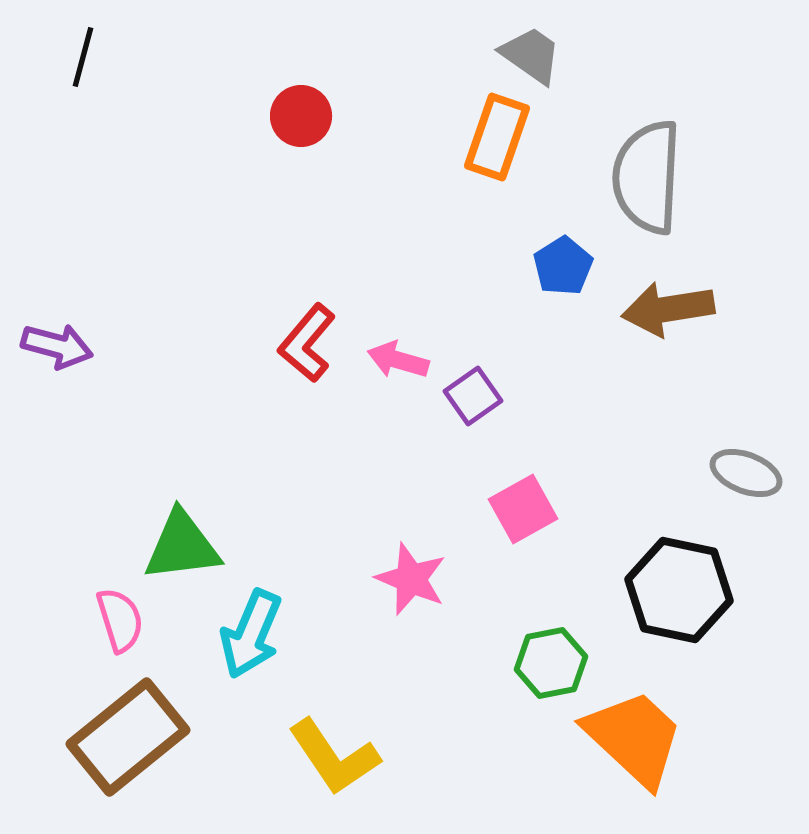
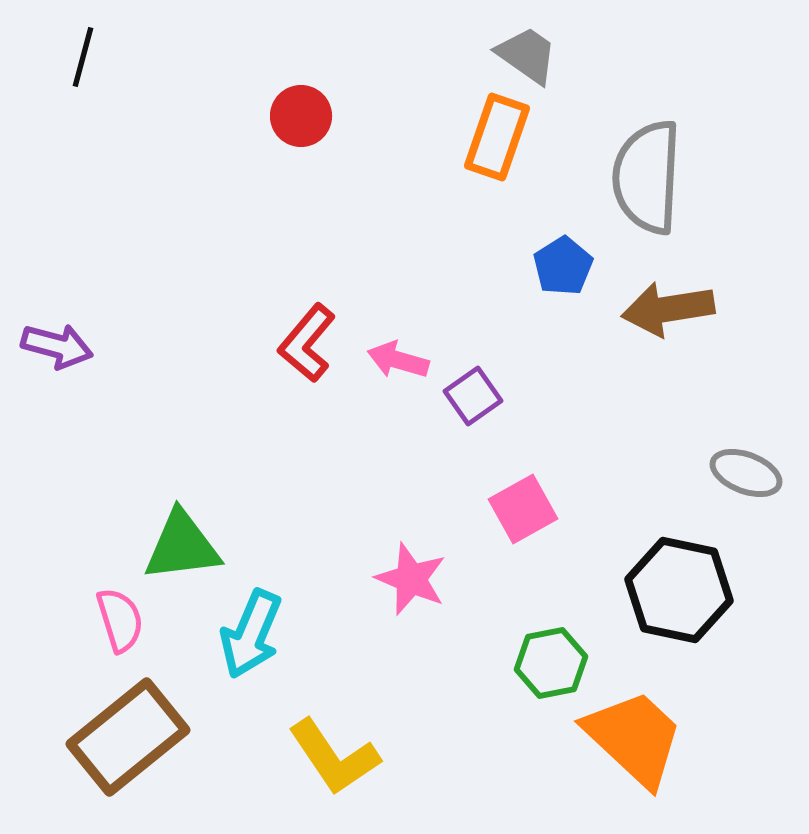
gray trapezoid: moved 4 px left
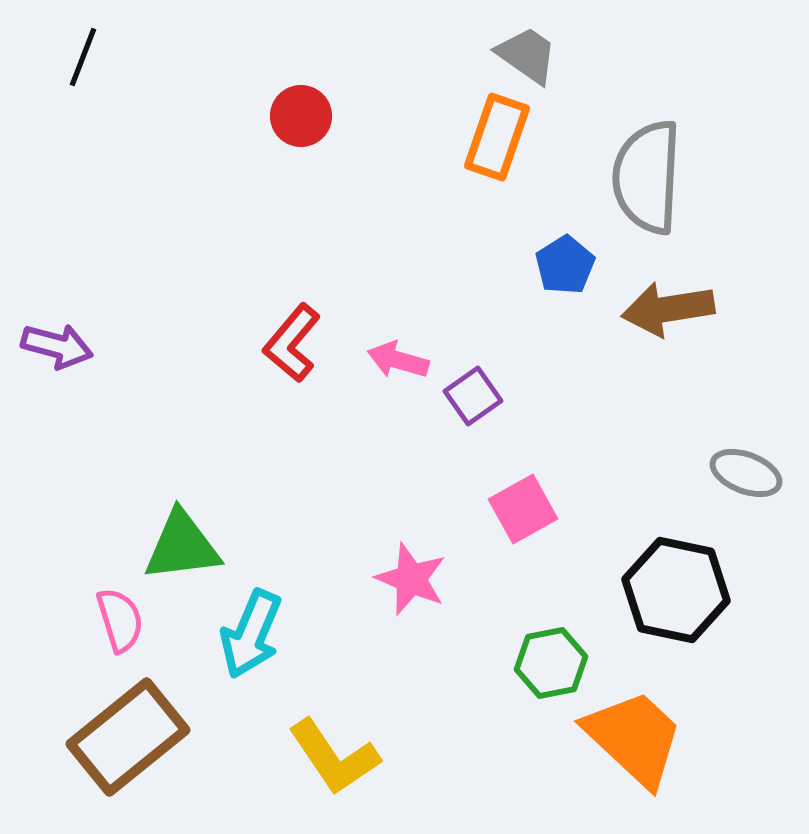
black line: rotated 6 degrees clockwise
blue pentagon: moved 2 px right, 1 px up
red L-shape: moved 15 px left
black hexagon: moved 3 px left
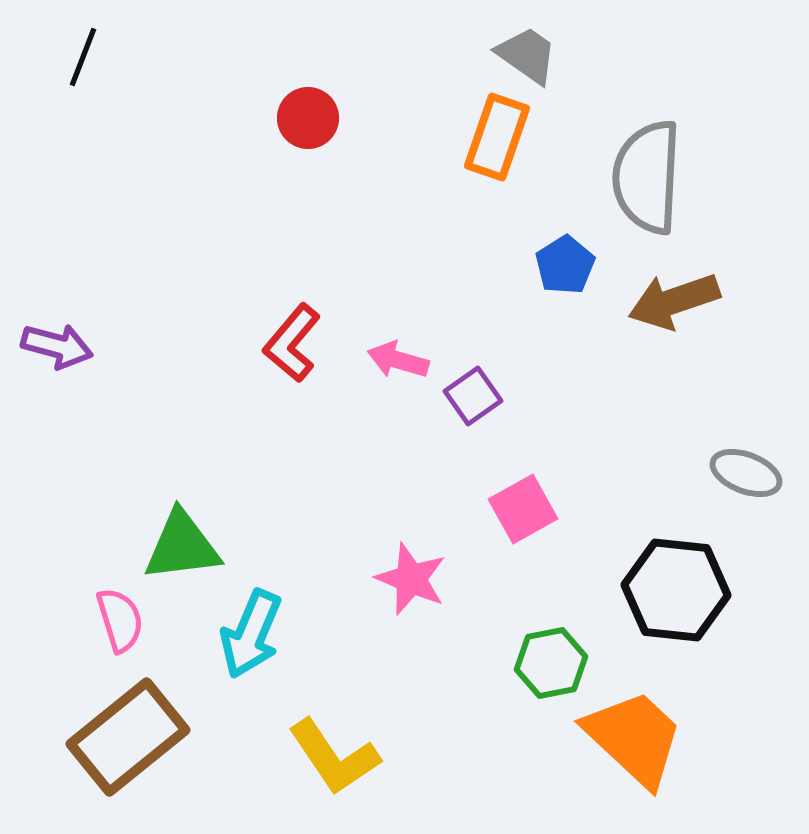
red circle: moved 7 px right, 2 px down
brown arrow: moved 6 px right, 8 px up; rotated 10 degrees counterclockwise
black hexagon: rotated 6 degrees counterclockwise
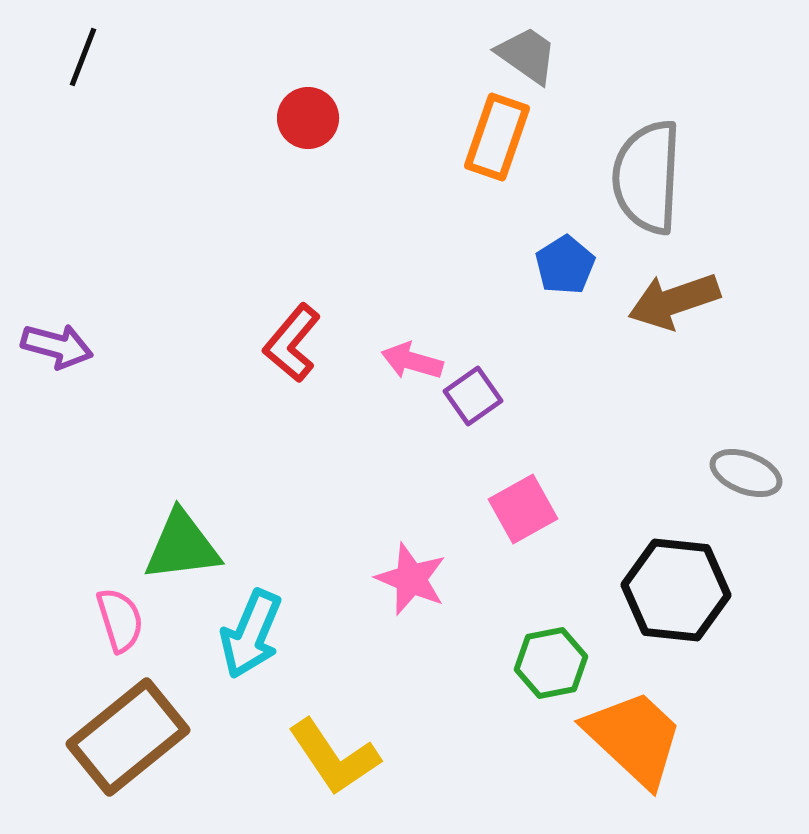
pink arrow: moved 14 px right, 1 px down
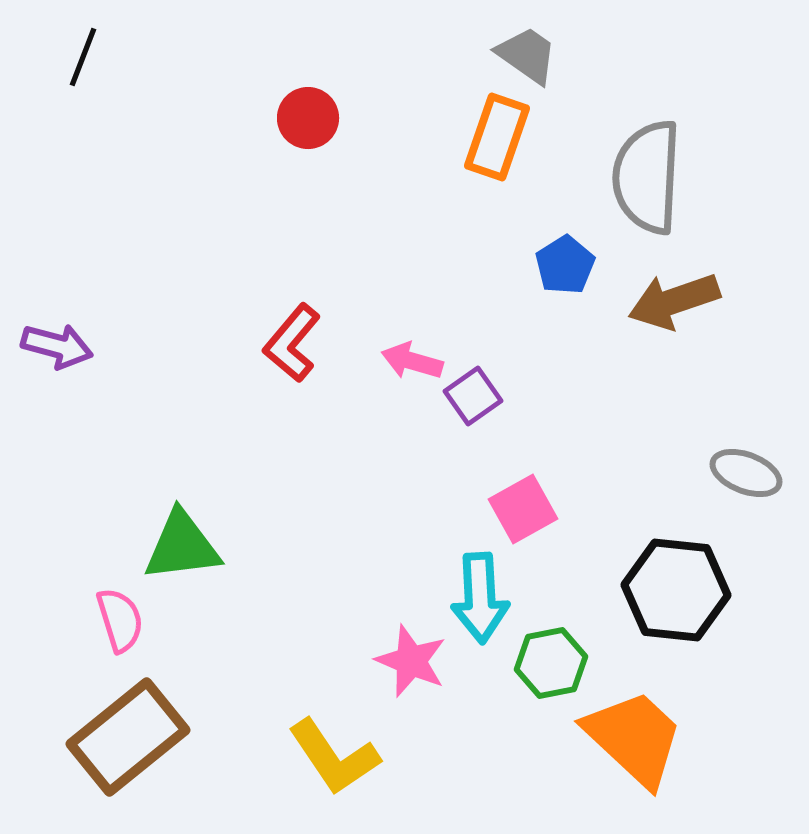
pink star: moved 82 px down
cyan arrow: moved 229 px right, 36 px up; rotated 26 degrees counterclockwise
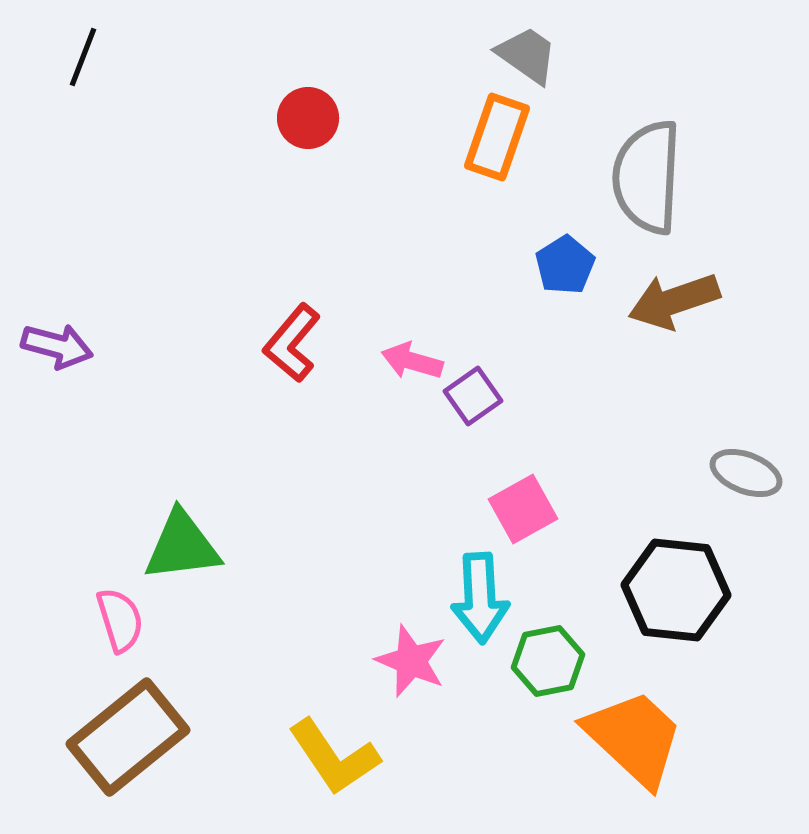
green hexagon: moved 3 px left, 2 px up
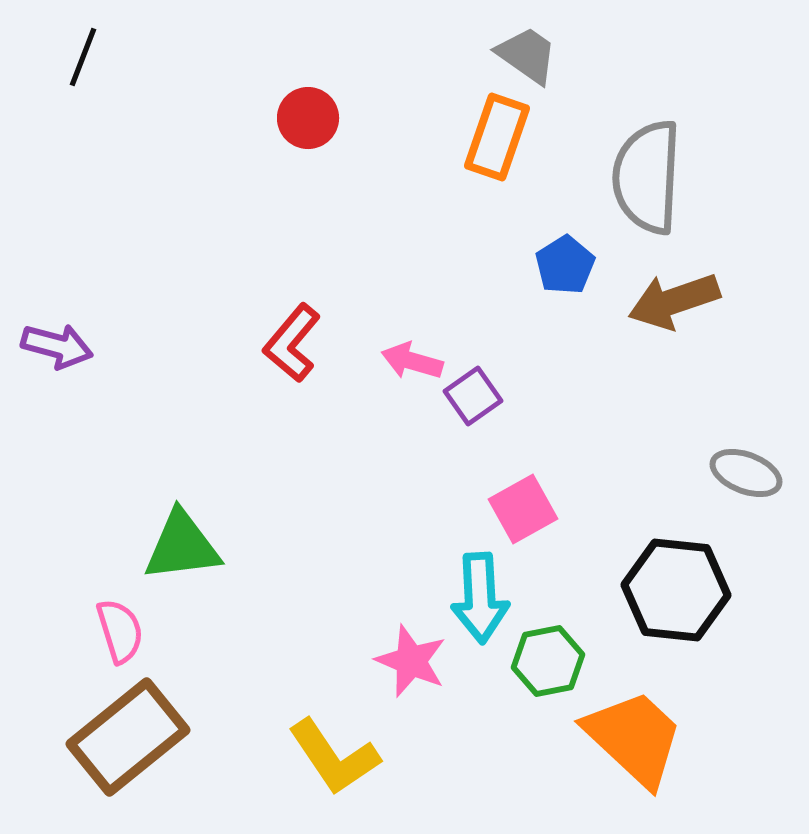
pink semicircle: moved 11 px down
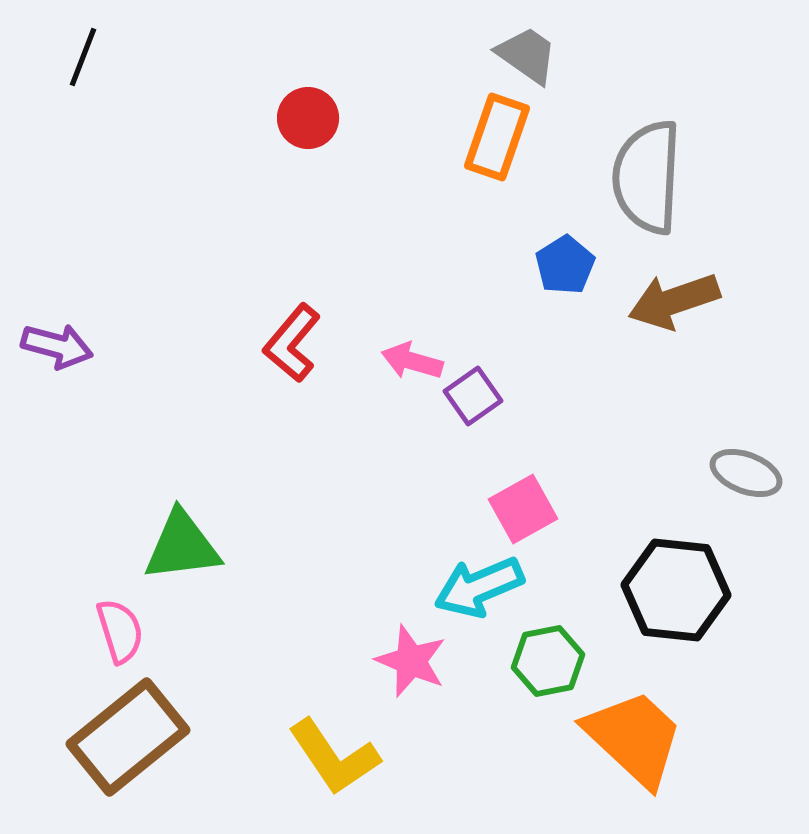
cyan arrow: moved 1 px left, 11 px up; rotated 70 degrees clockwise
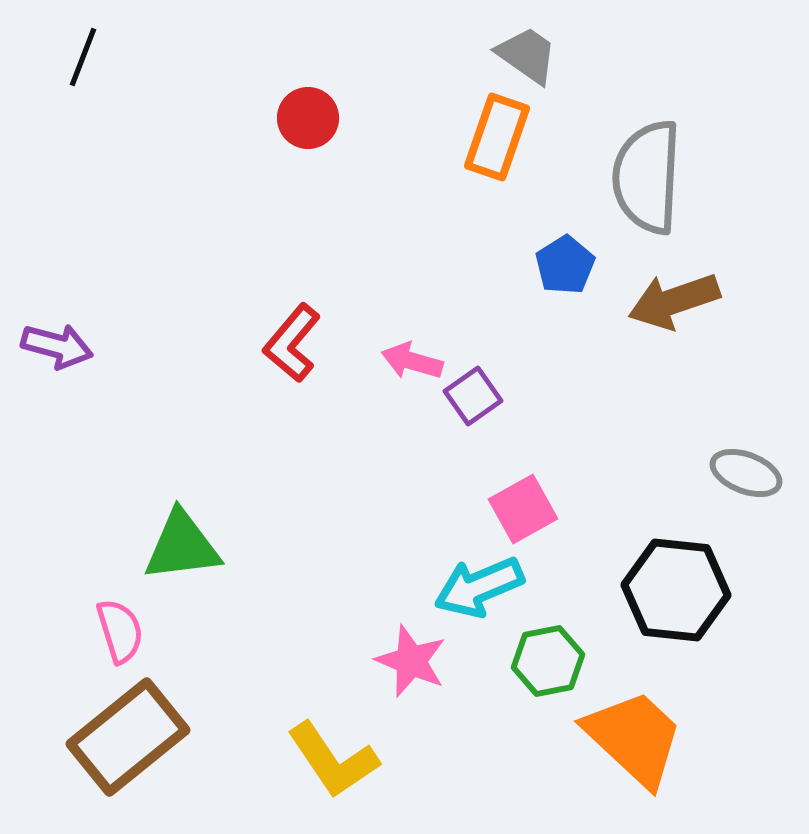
yellow L-shape: moved 1 px left, 3 px down
